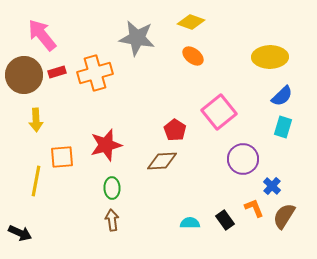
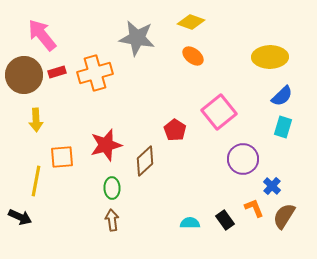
brown diamond: moved 17 px left; rotated 40 degrees counterclockwise
black arrow: moved 16 px up
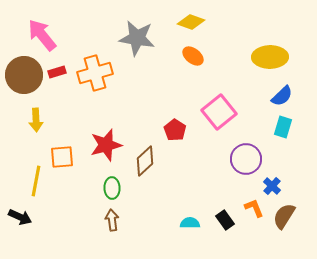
purple circle: moved 3 px right
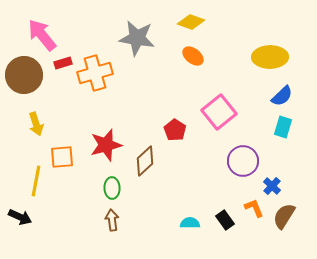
red rectangle: moved 6 px right, 9 px up
yellow arrow: moved 4 px down; rotated 15 degrees counterclockwise
purple circle: moved 3 px left, 2 px down
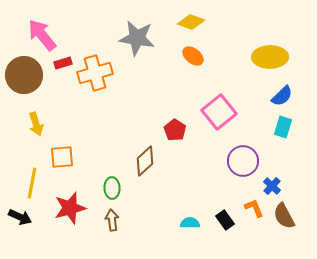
red star: moved 36 px left, 63 px down
yellow line: moved 4 px left, 2 px down
brown semicircle: rotated 60 degrees counterclockwise
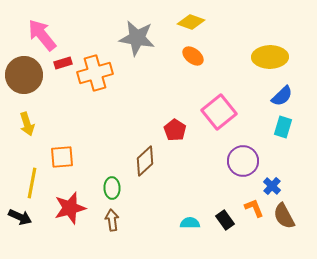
yellow arrow: moved 9 px left
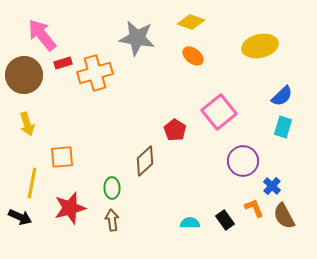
yellow ellipse: moved 10 px left, 11 px up; rotated 12 degrees counterclockwise
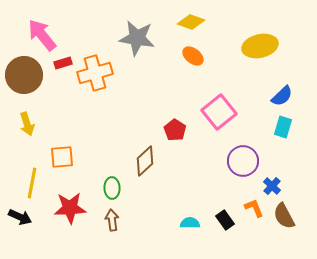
red star: rotated 12 degrees clockwise
